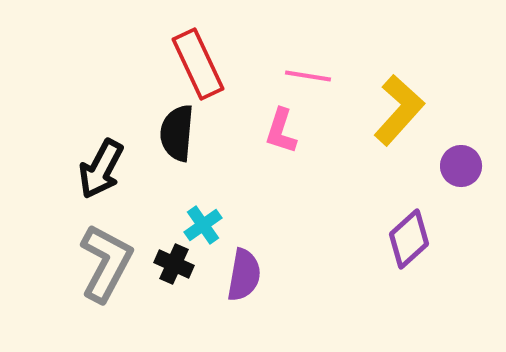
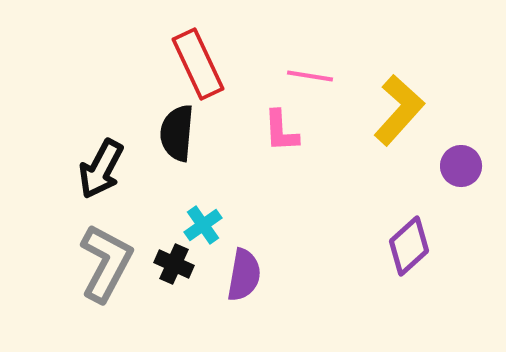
pink line: moved 2 px right
pink L-shape: rotated 21 degrees counterclockwise
purple diamond: moved 7 px down
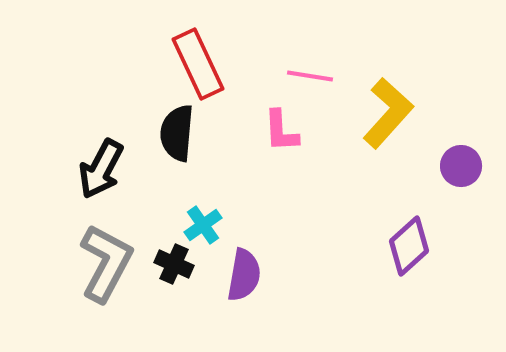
yellow L-shape: moved 11 px left, 3 px down
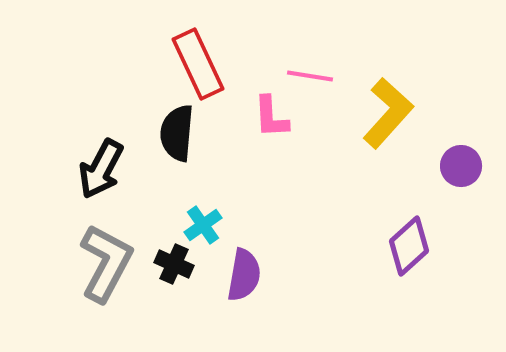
pink L-shape: moved 10 px left, 14 px up
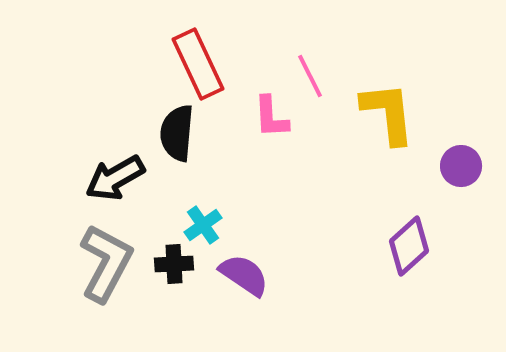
pink line: rotated 54 degrees clockwise
yellow L-shape: rotated 48 degrees counterclockwise
black arrow: moved 14 px right, 9 px down; rotated 32 degrees clockwise
black cross: rotated 27 degrees counterclockwise
purple semicircle: rotated 66 degrees counterclockwise
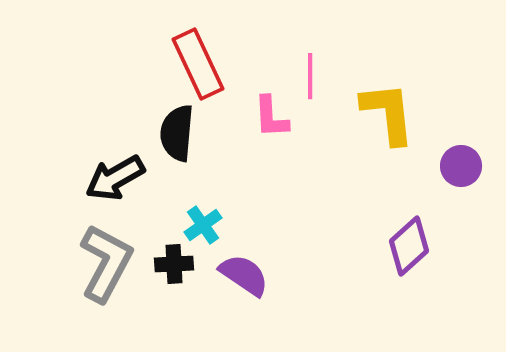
pink line: rotated 27 degrees clockwise
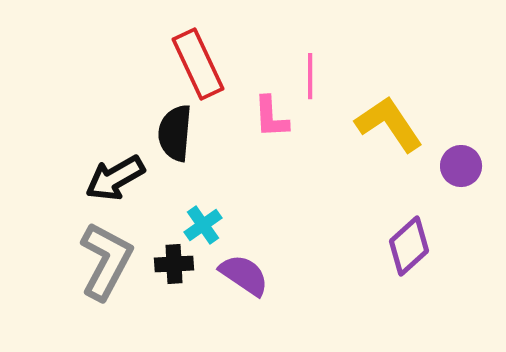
yellow L-shape: moved 1 px right, 11 px down; rotated 28 degrees counterclockwise
black semicircle: moved 2 px left
gray L-shape: moved 2 px up
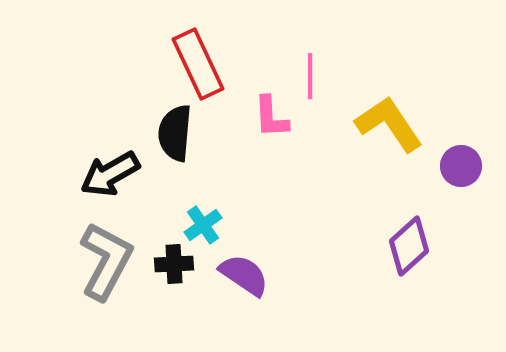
black arrow: moved 5 px left, 4 px up
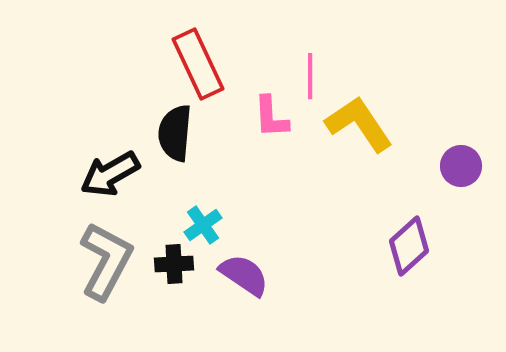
yellow L-shape: moved 30 px left
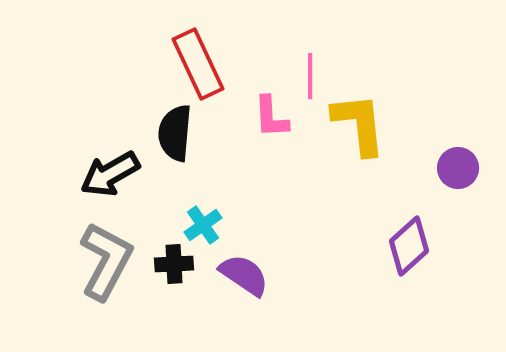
yellow L-shape: rotated 28 degrees clockwise
purple circle: moved 3 px left, 2 px down
